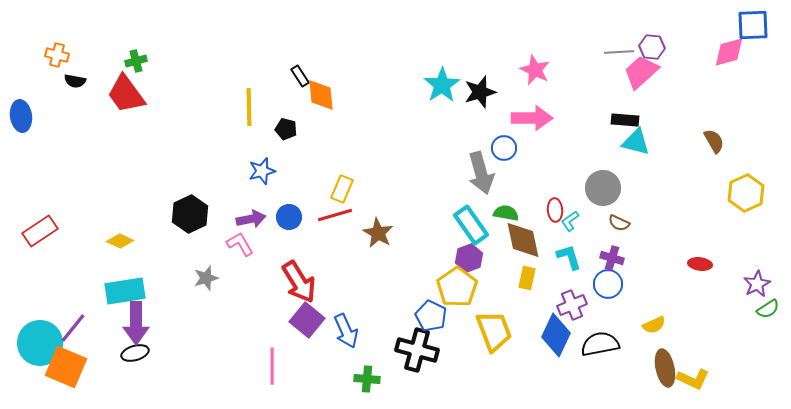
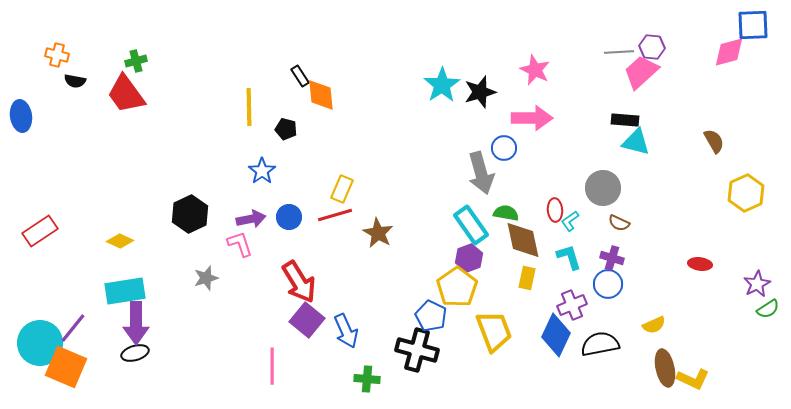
blue star at (262, 171): rotated 20 degrees counterclockwise
pink L-shape at (240, 244): rotated 12 degrees clockwise
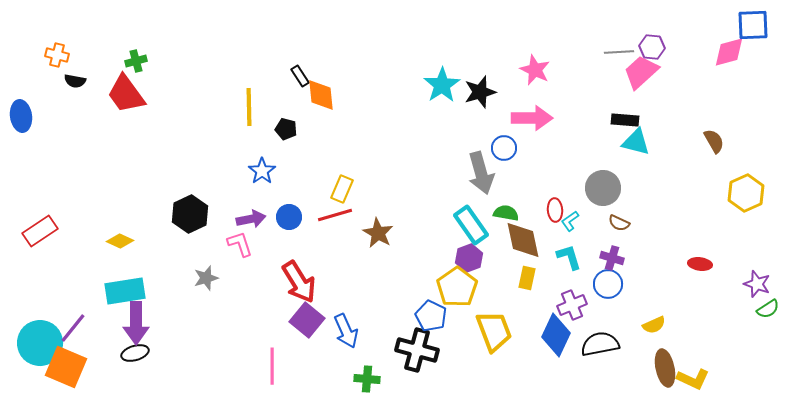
purple star at (757, 284): rotated 24 degrees counterclockwise
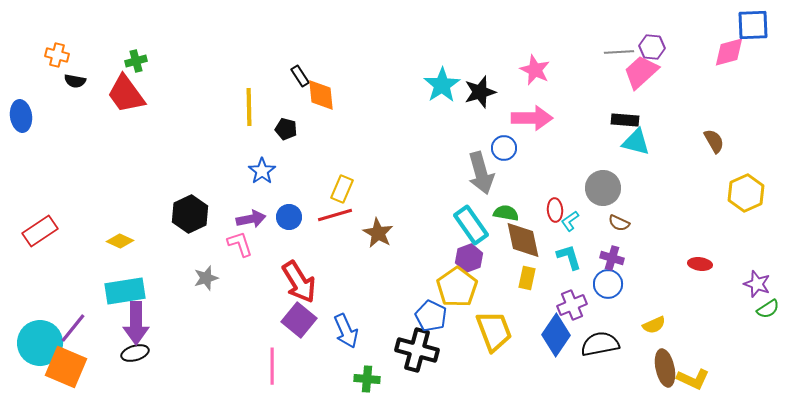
purple square at (307, 320): moved 8 px left
blue diamond at (556, 335): rotated 9 degrees clockwise
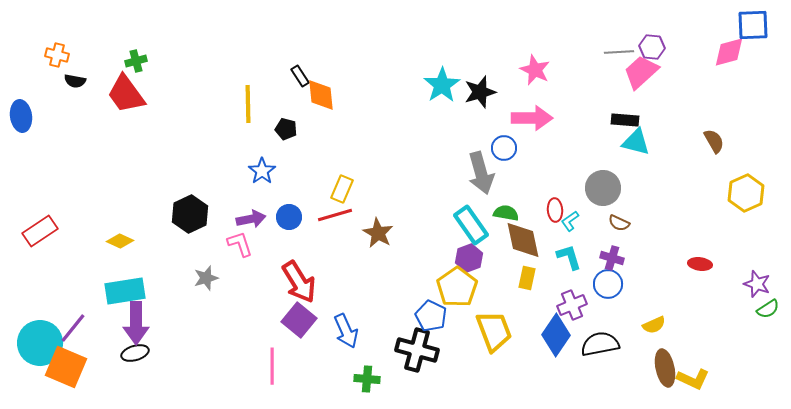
yellow line at (249, 107): moved 1 px left, 3 px up
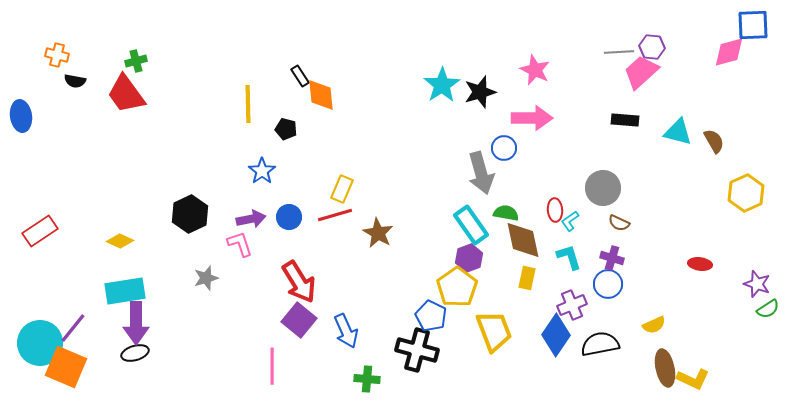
cyan triangle at (636, 142): moved 42 px right, 10 px up
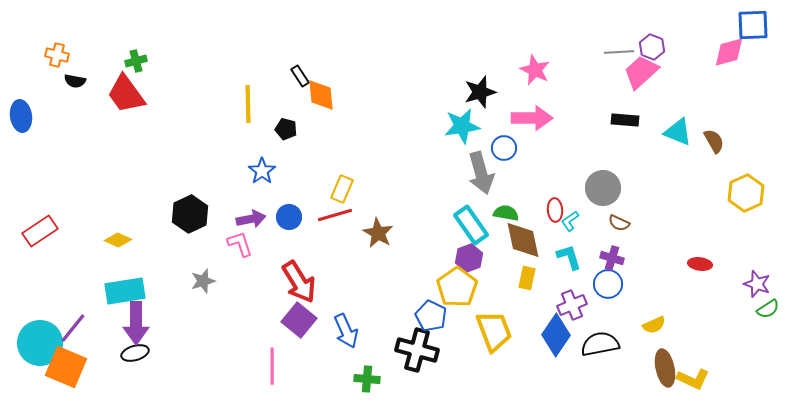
purple hexagon at (652, 47): rotated 15 degrees clockwise
cyan star at (442, 85): moved 20 px right, 41 px down; rotated 24 degrees clockwise
cyan triangle at (678, 132): rotated 8 degrees clockwise
yellow diamond at (120, 241): moved 2 px left, 1 px up
gray star at (206, 278): moved 3 px left, 3 px down
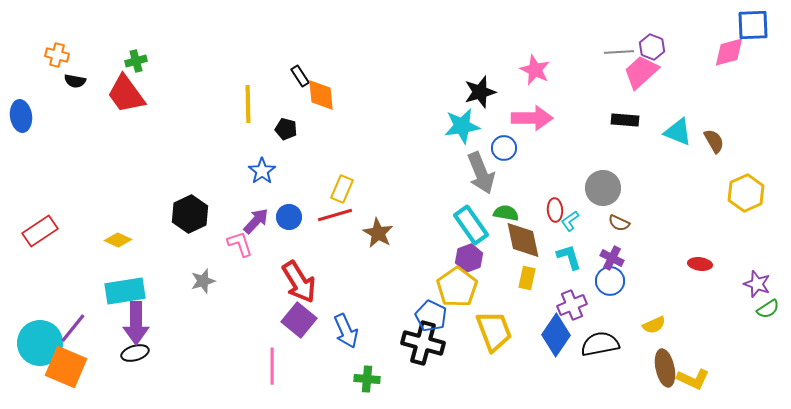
gray arrow at (481, 173): rotated 6 degrees counterclockwise
purple arrow at (251, 219): moved 5 px right, 2 px down; rotated 36 degrees counterclockwise
purple cross at (612, 258): rotated 10 degrees clockwise
blue circle at (608, 284): moved 2 px right, 3 px up
black cross at (417, 350): moved 6 px right, 7 px up
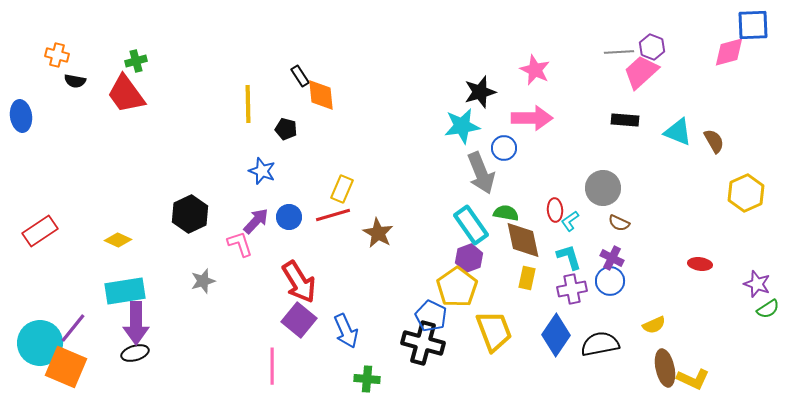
blue star at (262, 171): rotated 16 degrees counterclockwise
red line at (335, 215): moved 2 px left
purple cross at (572, 305): moved 16 px up; rotated 12 degrees clockwise
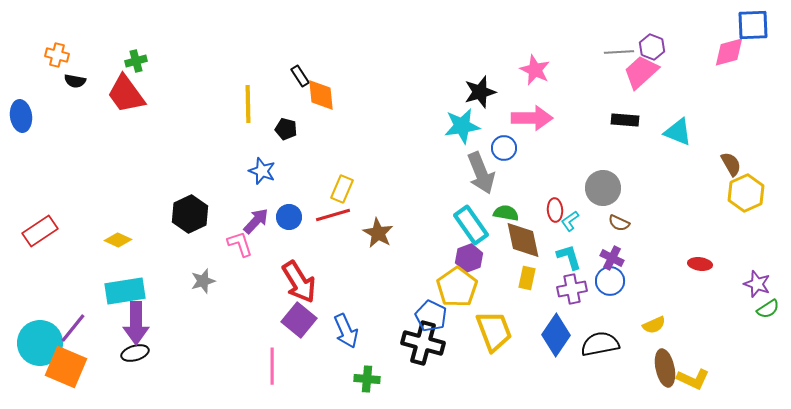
brown semicircle at (714, 141): moved 17 px right, 23 px down
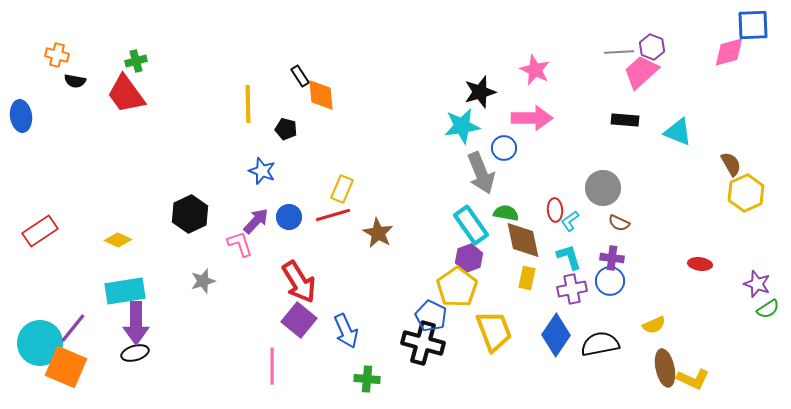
purple cross at (612, 258): rotated 20 degrees counterclockwise
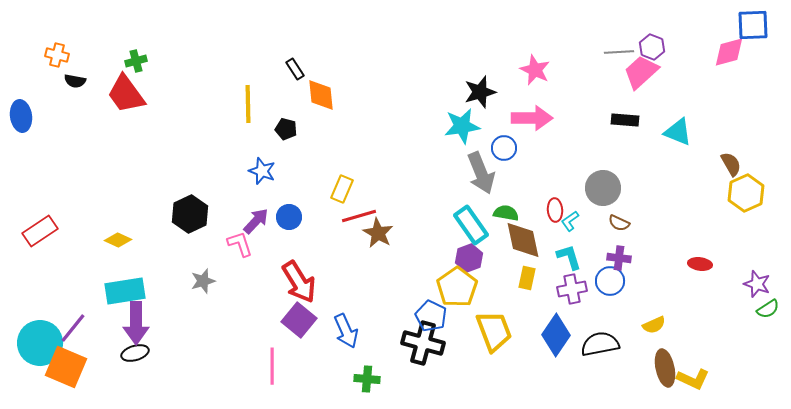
black rectangle at (300, 76): moved 5 px left, 7 px up
red line at (333, 215): moved 26 px right, 1 px down
purple cross at (612, 258): moved 7 px right
